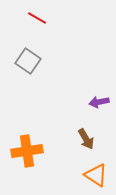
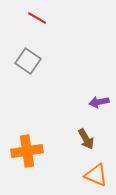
orange triangle: rotated 10 degrees counterclockwise
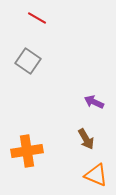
purple arrow: moved 5 px left; rotated 36 degrees clockwise
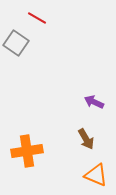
gray square: moved 12 px left, 18 px up
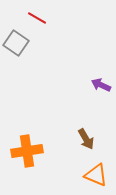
purple arrow: moved 7 px right, 17 px up
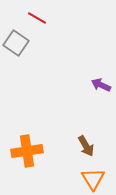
brown arrow: moved 7 px down
orange triangle: moved 3 px left, 4 px down; rotated 35 degrees clockwise
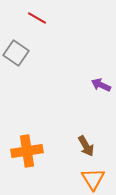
gray square: moved 10 px down
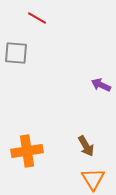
gray square: rotated 30 degrees counterclockwise
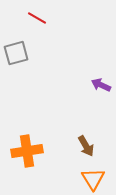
gray square: rotated 20 degrees counterclockwise
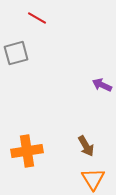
purple arrow: moved 1 px right
